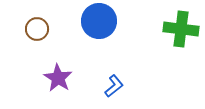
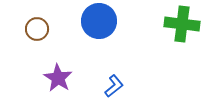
green cross: moved 1 px right, 5 px up
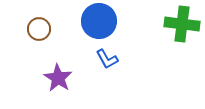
brown circle: moved 2 px right
blue L-shape: moved 7 px left, 27 px up; rotated 100 degrees clockwise
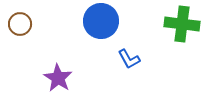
blue circle: moved 2 px right
brown circle: moved 19 px left, 5 px up
blue L-shape: moved 22 px right
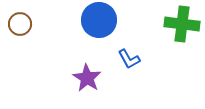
blue circle: moved 2 px left, 1 px up
purple star: moved 29 px right
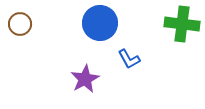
blue circle: moved 1 px right, 3 px down
purple star: moved 2 px left, 1 px down; rotated 12 degrees clockwise
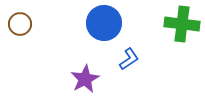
blue circle: moved 4 px right
blue L-shape: rotated 95 degrees counterclockwise
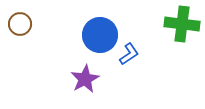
blue circle: moved 4 px left, 12 px down
blue L-shape: moved 5 px up
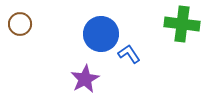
blue circle: moved 1 px right, 1 px up
blue L-shape: rotated 90 degrees counterclockwise
